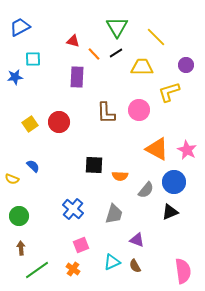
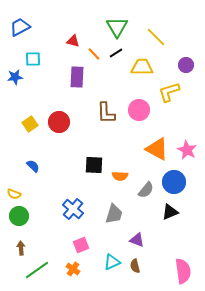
yellow semicircle: moved 2 px right, 15 px down
brown semicircle: rotated 16 degrees clockwise
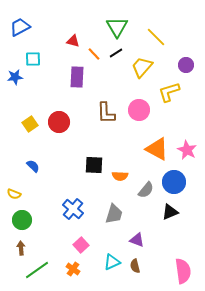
yellow trapezoid: rotated 50 degrees counterclockwise
green circle: moved 3 px right, 4 px down
pink square: rotated 21 degrees counterclockwise
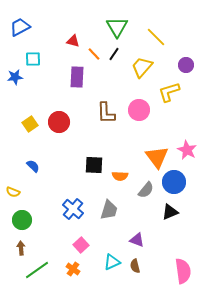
black line: moved 2 px left, 1 px down; rotated 24 degrees counterclockwise
orange triangle: moved 8 px down; rotated 25 degrees clockwise
yellow semicircle: moved 1 px left, 2 px up
gray trapezoid: moved 5 px left, 4 px up
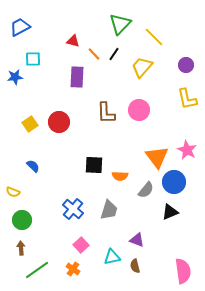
green triangle: moved 3 px right, 3 px up; rotated 15 degrees clockwise
yellow line: moved 2 px left
yellow L-shape: moved 18 px right, 7 px down; rotated 85 degrees counterclockwise
cyan triangle: moved 5 px up; rotated 12 degrees clockwise
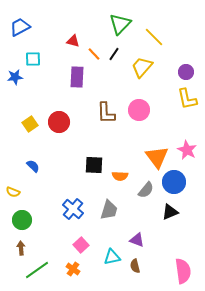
purple circle: moved 7 px down
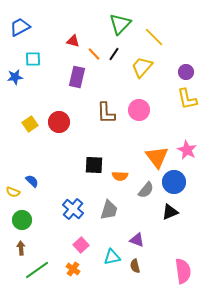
purple rectangle: rotated 10 degrees clockwise
blue semicircle: moved 1 px left, 15 px down
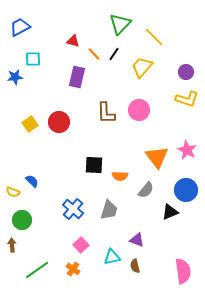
yellow L-shape: rotated 60 degrees counterclockwise
blue circle: moved 12 px right, 8 px down
brown arrow: moved 9 px left, 3 px up
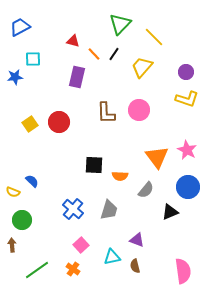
blue circle: moved 2 px right, 3 px up
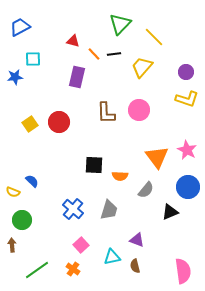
black line: rotated 48 degrees clockwise
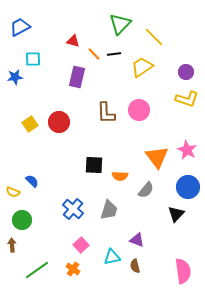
yellow trapezoid: rotated 15 degrees clockwise
black triangle: moved 6 px right, 2 px down; rotated 24 degrees counterclockwise
